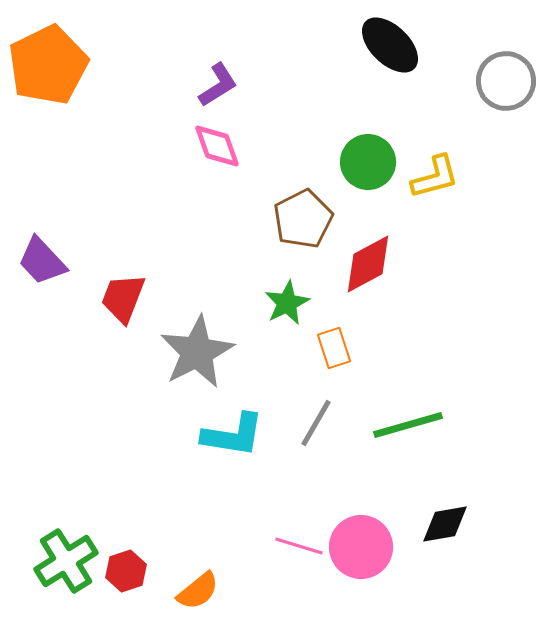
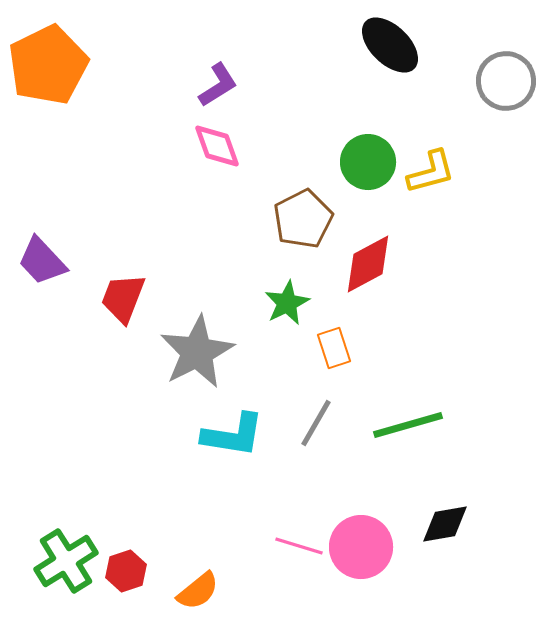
yellow L-shape: moved 4 px left, 5 px up
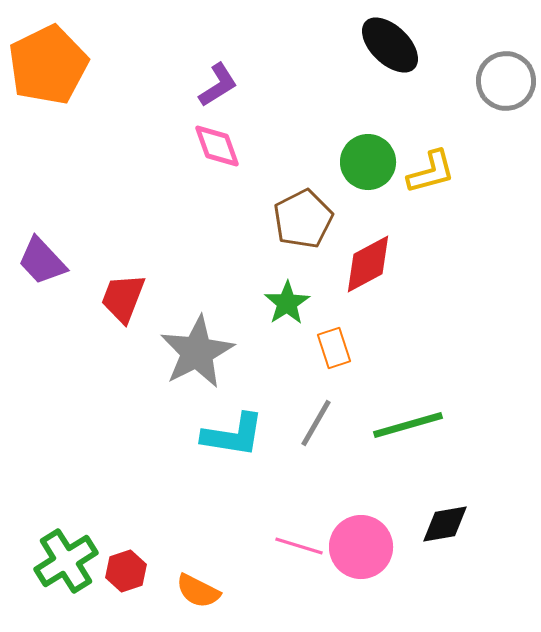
green star: rotated 6 degrees counterclockwise
orange semicircle: rotated 66 degrees clockwise
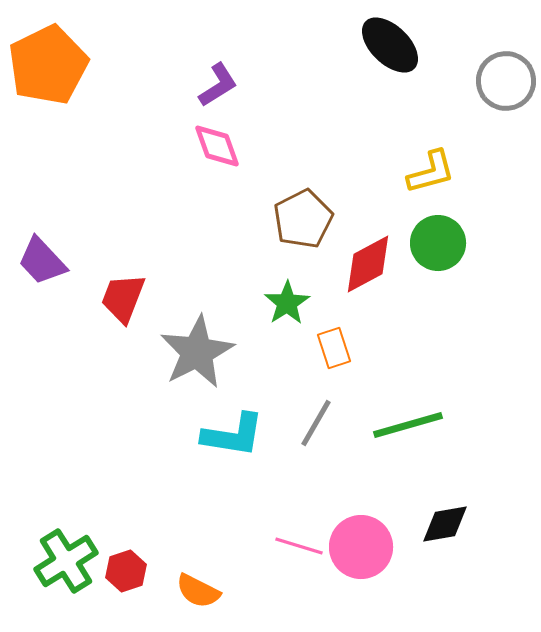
green circle: moved 70 px right, 81 px down
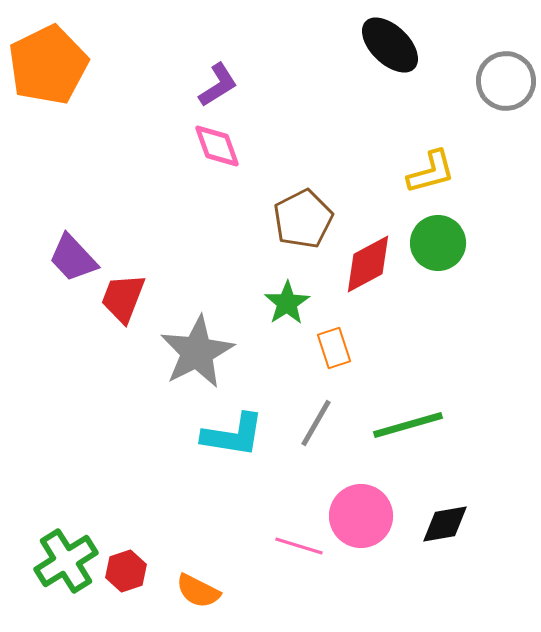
purple trapezoid: moved 31 px right, 3 px up
pink circle: moved 31 px up
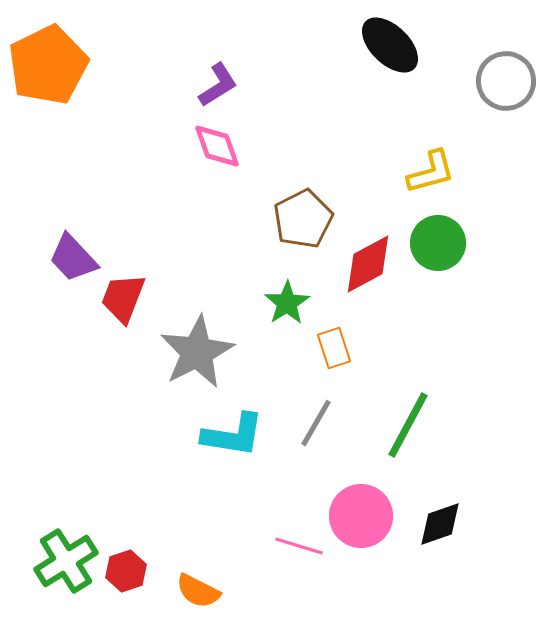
green line: rotated 46 degrees counterclockwise
black diamond: moved 5 px left; rotated 9 degrees counterclockwise
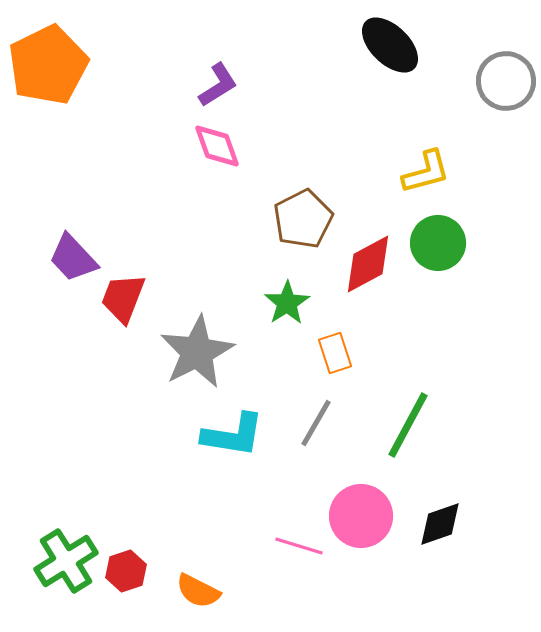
yellow L-shape: moved 5 px left
orange rectangle: moved 1 px right, 5 px down
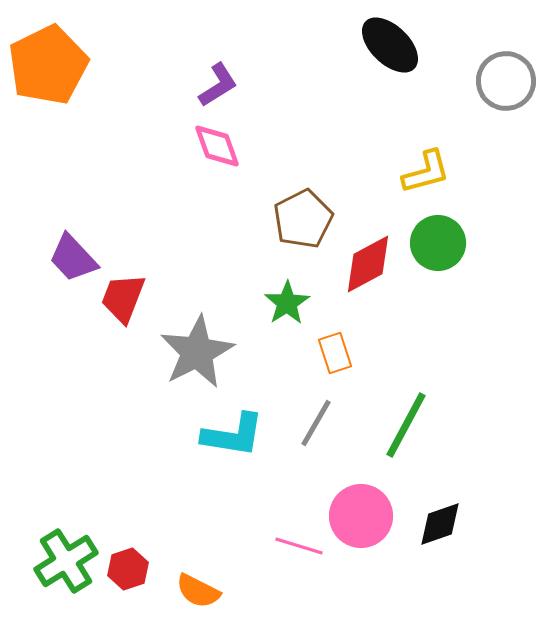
green line: moved 2 px left
red hexagon: moved 2 px right, 2 px up
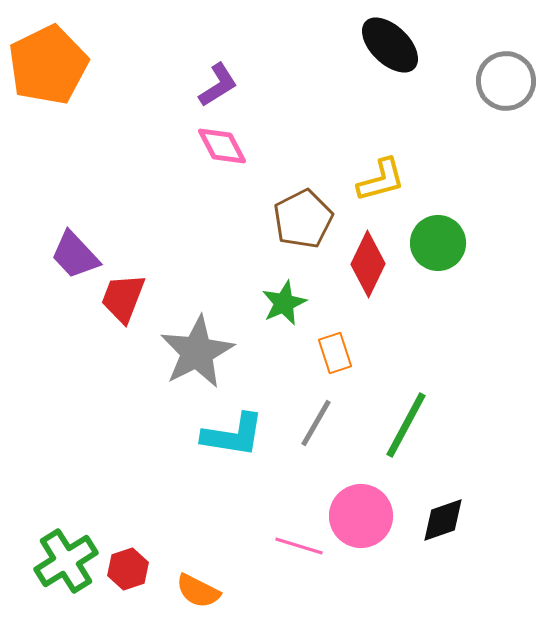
pink diamond: moved 5 px right; rotated 8 degrees counterclockwise
yellow L-shape: moved 45 px left, 8 px down
purple trapezoid: moved 2 px right, 3 px up
red diamond: rotated 36 degrees counterclockwise
green star: moved 3 px left; rotated 9 degrees clockwise
black diamond: moved 3 px right, 4 px up
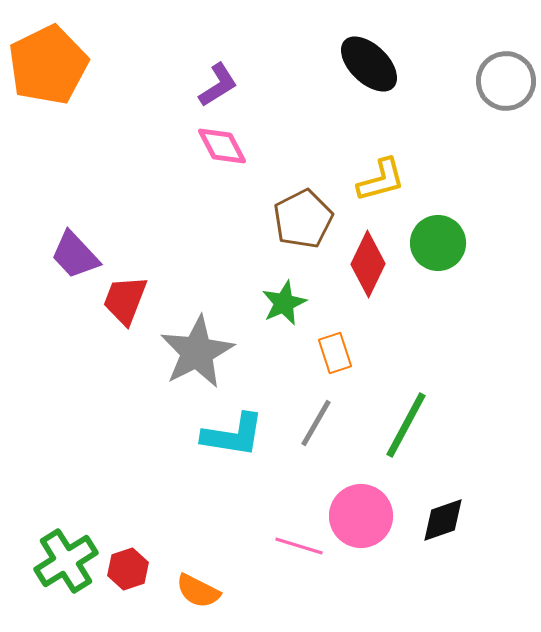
black ellipse: moved 21 px left, 19 px down
red trapezoid: moved 2 px right, 2 px down
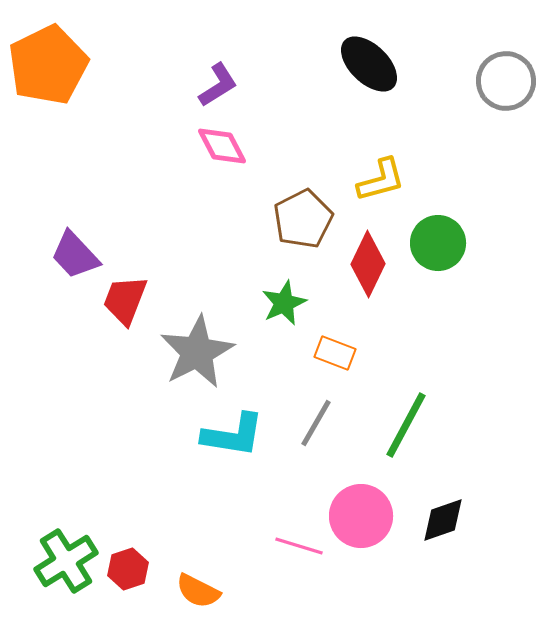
orange rectangle: rotated 51 degrees counterclockwise
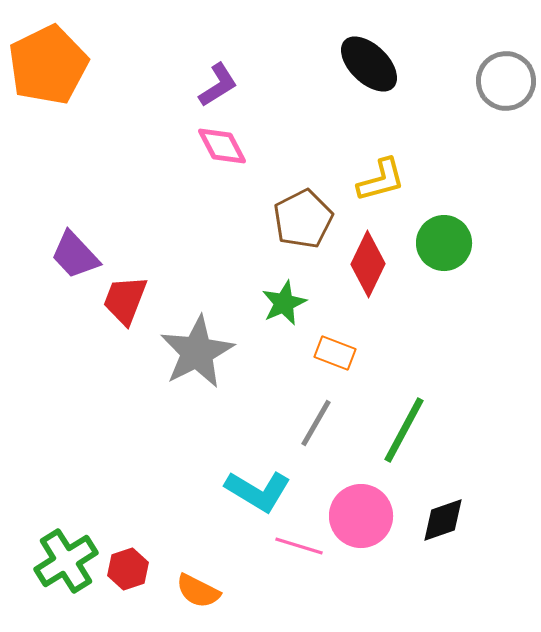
green circle: moved 6 px right
green line: moved 2 px left, 5 px down
cyan L-shape: moved 25 px right, 56 px down; rotated 22 degrees clockwise
